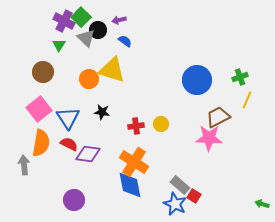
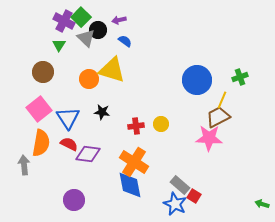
yellow line: moved 25 px left
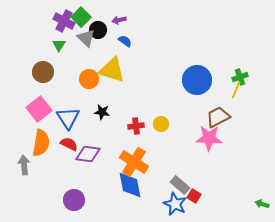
yellow line: moved 14 px right, 10 px up
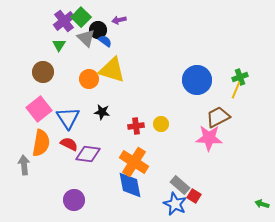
purple cross: rotated 25 degrees clockwise
blue semicircle: moved 20 px left
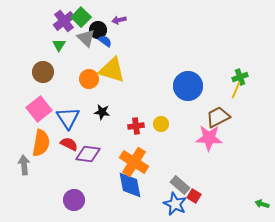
blue circle: moved 9 px left, 6 px down
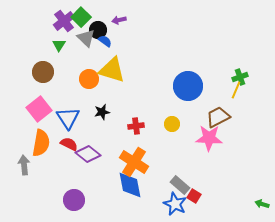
black star: rotated 21 degrees counterclockwise
yellow circle: moved 11 px right
purple diamond: rotated 30 degrees clockwise
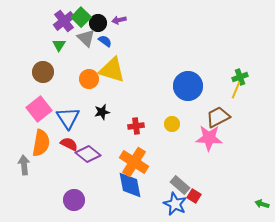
black circle: moved 7 px up
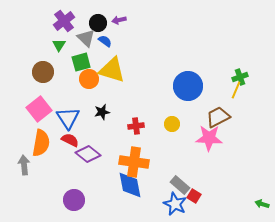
green square: moved 45 px down; rotated 30 degrees clockwise
red semicircle: moved 1 px right, 4 px up
orange cross: rotated 24 degrees counterclockwise
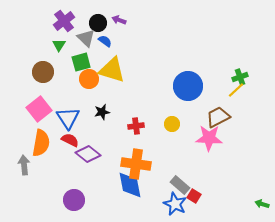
purple arrow: rotated 32 degrees clockwise
yellow line: rotated 24 degrees clockwise
orange cross: moved 2 px right, 2 px down
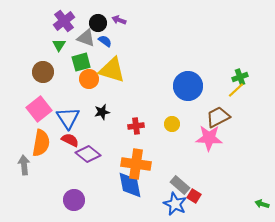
gray triangle: rotated 24 degrees counterclockwise
